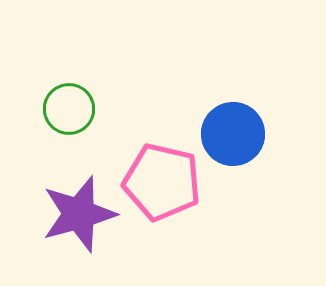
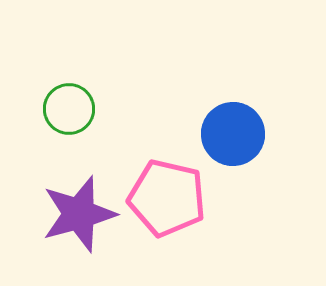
pink pentagon: moved 5 px right, 16 px down
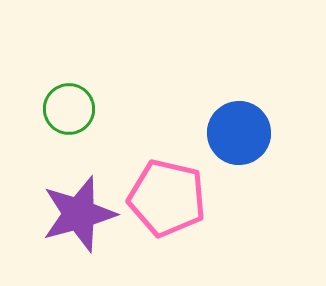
blue circle: moved 6 px right, 1 px up
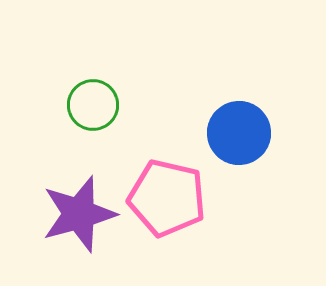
green circle: moved 24 px right, 4 px up
